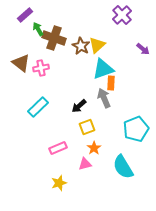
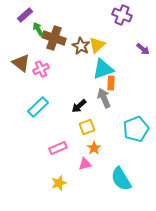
purple cross: rotated 24 degrees counterclockwise
pink cross: moved 1 px down; rotated 14 degrees counterclockwise
cyan semicircle: moved 2 px left, 12 px down
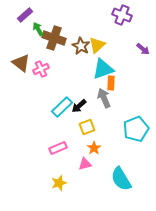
cyan rectangle: moved 24 px right
